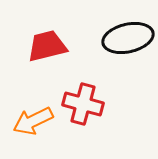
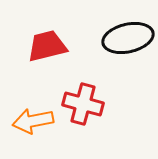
orange arrow: rotated 15 degrees clockwise
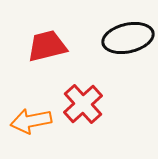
red cross: rotated 33 degrees clockwise
orange arrow: moved 2 px left
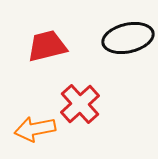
red cross: moved 3 px left
orange arrow: moved 4 px right, 8 px down
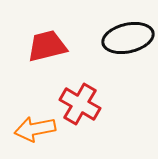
red cross: rotated 18 degrees counterclockwise
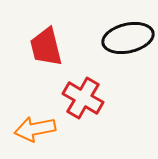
red trapezoid: moved 1 px left, 1 px down; rotated 90 degrees counterclockwise
red cross: moved 3 px right, 6 px up
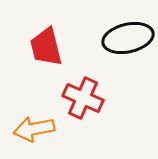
red cross: rotated 6 degrees counterclockwise
orange arrow: moved 1 px left
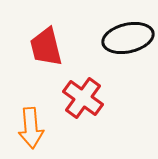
red cross: rotated 12 degrees clockwise
orange arrow: moved 3 px left, 1 px up; rotated 84 degrees counterclockwise
